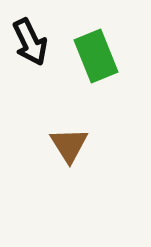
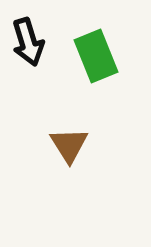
black arrow: moved 2 px left; rotated 9 degrees clockwise
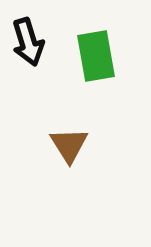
green rectangle: rotated 12 degrees clockwise
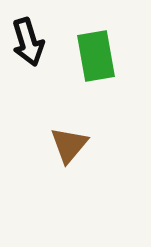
brown triangle: rotated 12 degrees clockwise
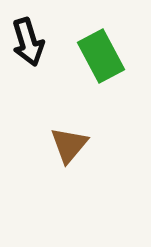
green rectangle: moved 5 px right; rotated 18 degrees counterclockwise
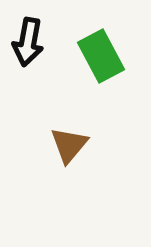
black arrow: rotated 27 degrees clockwise
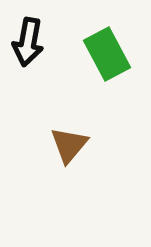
green rectangle: moved 6 px right, 2 px up
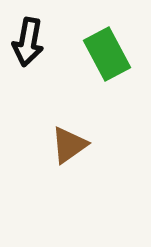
brown triangle: rotated 15 degrees clockwise
